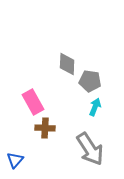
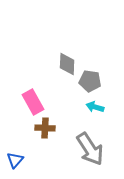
cyan arrow: rotated 96 degrees counterclockwise
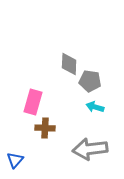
gray diamond: moved 2 px right
pink rectangle: rotated 45 degrees clockwise
gray arrow: rotated 116 degrees clockwise
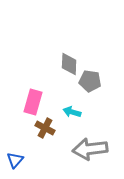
cyan arrow: moved 23 px left, 5 px down
brown cross: rotated 24 degrees clockwise
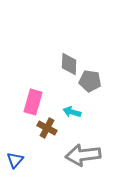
brown cross: moved 2 px right
gray arrow: moved 7 px left, 6 px down
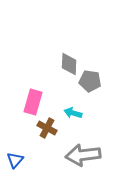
cyan arrow: moved 1 px right, 1 px down
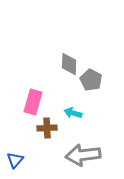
gray pentagon: moved 1 px right, 1 px up; rotated 20 degrees clockwise
brown cross: rotated 30 degrees counterclockwise
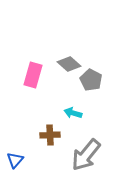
gray diamond: rotated 50 degrees counterclockwise
pink rectangle: moved 27 px up
brown cross: moved 3 px right, 7 px down
gray arrow: moved 3 px right; rotated 44 degrees counterclockwise
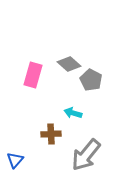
brown cross: moved 1 px right, 1 px up
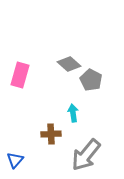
pink rectangle: moved 13 px left
cyan arrow: rotated 66 degrees clockwise
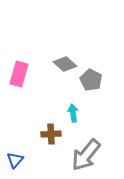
gray diamond: moved 4 px left
pink rectangle: moved 1 px left, 1 px up
